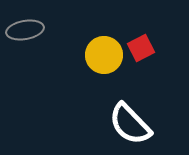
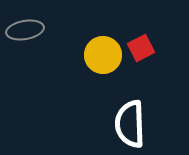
yellow circle: moved 1 px left
white semicircle: rotated 42 degrees clockwise
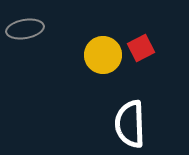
gray ellipse: moved 1 px up
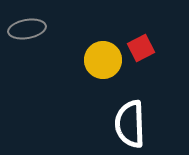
gray ellipse: moved 2 px right
yellow circle: moved 5 px down
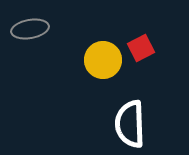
gray ellipse: moved 3 px right
